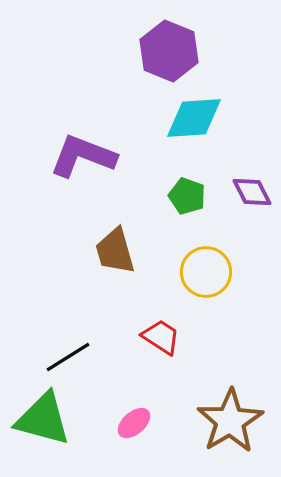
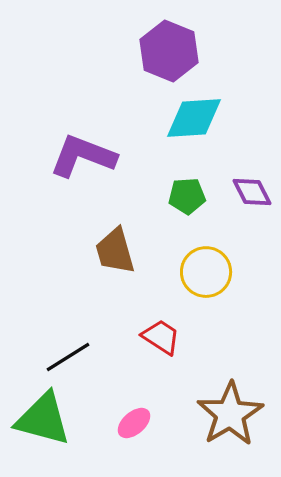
green pentagon: rotated 24 degrees counterclockwise
brown star: moved 7 px up
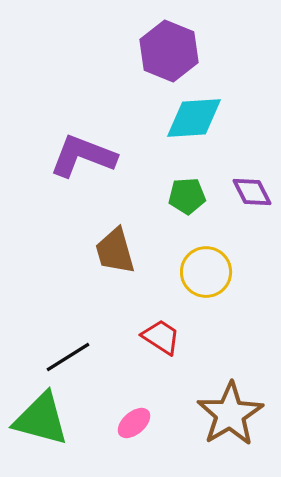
green triangle: moved 2 px left
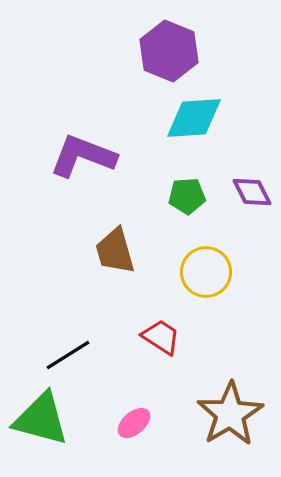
black line: moved 2 px up
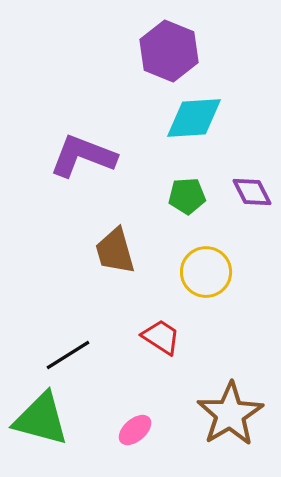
pink ellipse: moved 1 px right, 7 px down
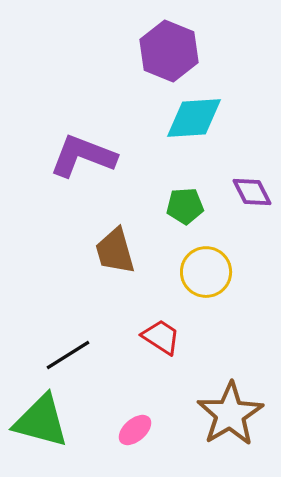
green pentagon: moved 2 px left, 10 px down
green triangle: moved 2 px down
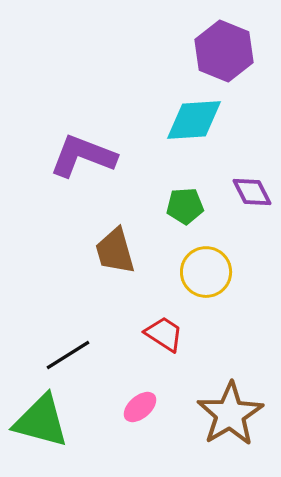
purple hexagon: moved 55 px right
cyan diamond: moved 2 px down
red trapezoid: moved 3 px right, 3 px up
pink ellipse: moved 5 px right, 23 px up
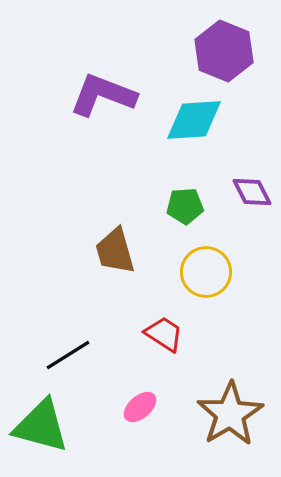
purple L-shape: moved 20 px right, 61 px up
green triangle: moved 5 px down
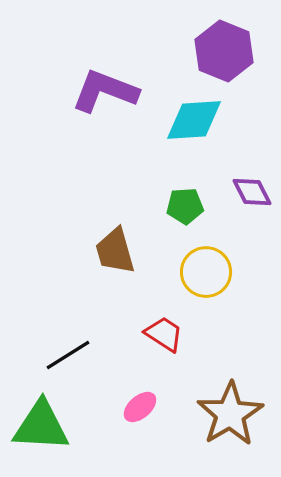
purple L-shape: moved 2 px right, 4 px up
green triangle: rotated 12 degrees counterclockwise
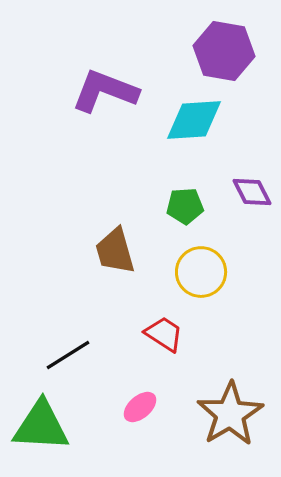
purple hexagon: rotated 12 degrees counterclockwise
yellow circle: moved 5 px left
